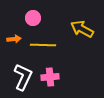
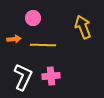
yellow arrow: moved 1 px right, 2 px up; rotated 40 degrees clockwise
pink cross: moved 1 px right, 1 px up
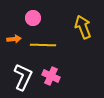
pink cross: rotated 30 degrees clockwise
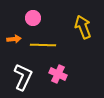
pink cross: moved 7 px right, 2 px up
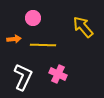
yellow arrow: rotated 20 degrees counterclockwise
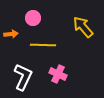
orange arrow: moved 3 px left, 5 px up
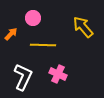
orange arrow: rotated 40 degrees counterclockwise
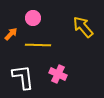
yellow line: moved 5 px left
white L-shape: rotated 32 degrees counterclockwise
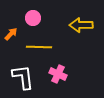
yellow arrow: moved 2 px left, 2 px up; rotated 50 degrees counterclockwise
yellow line: moved 1 px right, 2 px down
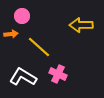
pink circle: moved 11 px left, 2 px up
orange arrow: rotated 40 degrees clockwise
yellow line: rotated 40 degrees clockwise
white L-shape: rotated 52 degrees counterclockwise
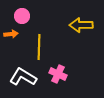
yellow line: rotated 50 degrees clockwise
